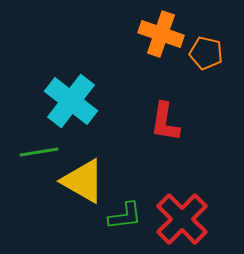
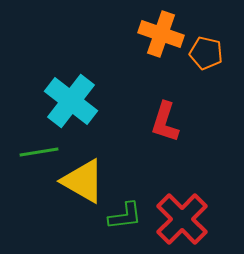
red L-shape: rotated 9 degrees clockwise
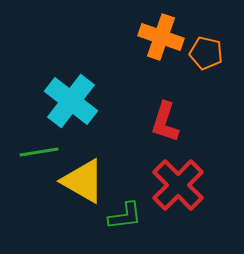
orange cross: moved 3 px down
red cross: moved 4 px left, 34 px up
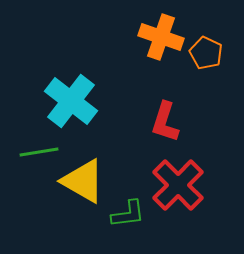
orange pentagon: rotated 12 degrees clockwise
green L-shape: moved 3 px right, 2 px up
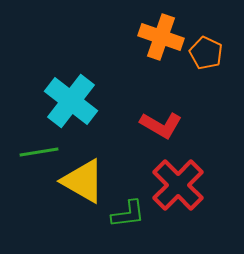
red L-shape: moved 4 px left, 3 px down; rotated 78 degrees counterclockwise
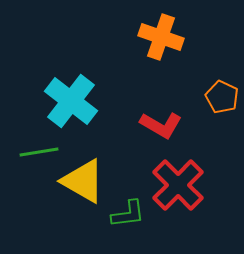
orange pentagon: moved 16 px right, 44 px down
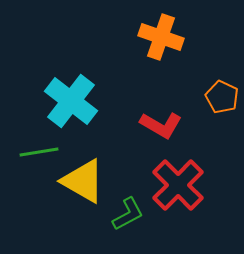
green L-shape: rotated 21 degrees counterclockwise
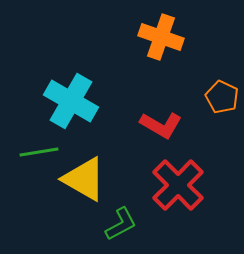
cyan cross: rotated 8 degrees counterclockwise
yellow triangle: moved 1 px right, 2 px up
green L-shape: moved 7 px left, 10 px down
